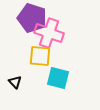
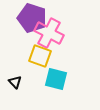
pink cross: rotated 8 degrees clockwise
yellow square: rotated 15 degrees clockwise
cyan square: moved 2 px left, 1 px down
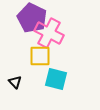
purple pentagon: rotated 8 degrees clockwise
yellow square: rotated 20 degrees counterclockwise
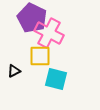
black triangle: moved 1 px left, 11 px up; rotated 48 degrees clockwise
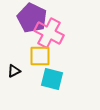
cyan square: moved 4 px left
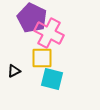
yellow square: moved 2 px right, 2 px down
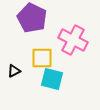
pink cross: moved 24 px right, 7 px down
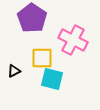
purple pentagon: rotated 8 degrees clockwise
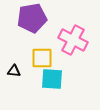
purple pentagon: rotated 28 degrees clockwise
black triangle: rotated 32 degrees clockwise
cyan square: rotated 10 degrees counterclockwise
